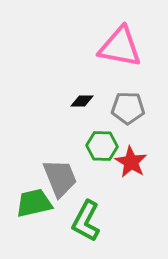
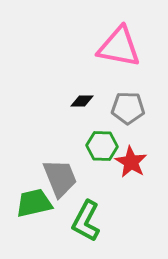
pink triangle: moved 1 px left
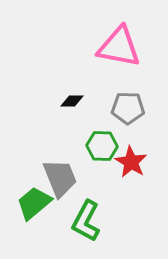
black diamond: moved 10 px left
green trapezoid: rotated 27 degrees counterclockwise
